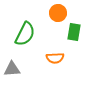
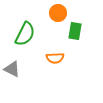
green rectangle: moved 1 px right, 1 px up
gray triangle: rotated 30 degrees clockwise
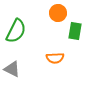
green semicircle: moved 9 px left, 3 px up
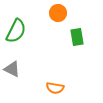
green rectangle: moved 2 px right, 6 px down; rotated 18 degrees counterclockwise
orange semicircle: moved 30 px down; rotated 12 degrees clockwise
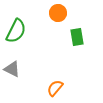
orange semicircle: rotated 120 degrees clockwise
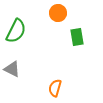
orange semicircle: rotated 24 degrees counterclockwise
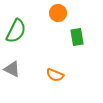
orange semicircle: moved 13 px up; rotated 84 degrees counterclockwise
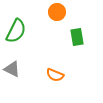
orange circle: moved 1 px left, 1 px up
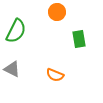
green rectangle: moved 2 px right, 2 px down
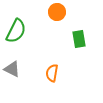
orange semicircle: moved 3 px left, 2 px up; rotated 78 degrees clockwise
